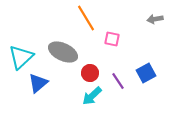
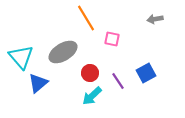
gray ellipse: rotated 56 degrees counterclockwise
cyan triangle: rotated 28 degrees counterclockwise
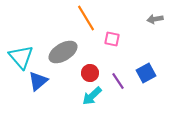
blue triangle: moved 2 px up
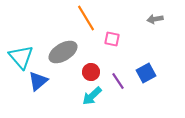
red circle: moved 1 px right, 1 px up
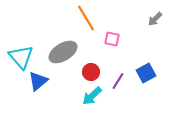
gray arrow: rotated 35 degrees counterclockwise
purple line: rotated 66 degrees clockwise
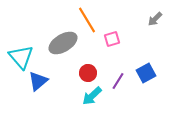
orange line: moved 1 px right, 2 px down
pink square: rotated 28 degrees counterclockwise
gray ellipse: moved 9 px up
red circle: moved 3 px left, 1 px down
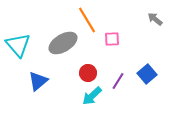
gray arrow: rotated 84 degrees clockwise
pink square: rotated 14 degrees clockwise
cyan triangle: moved 3 px left, 12 px up
blue square: moved 1 px right, 1 px down; rotated 12 degrees counterclockwise
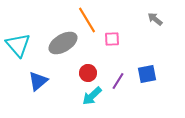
blue square: rotated 30 degrees clockwise
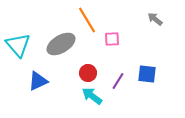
gray ellipse: moved 2 px left, 1 px down
blue square: rotated 18 degrees clockwise
blue triangle: rotated 15 degrees clockwise
cyan arrow: rotated 80 degrees clockwise
